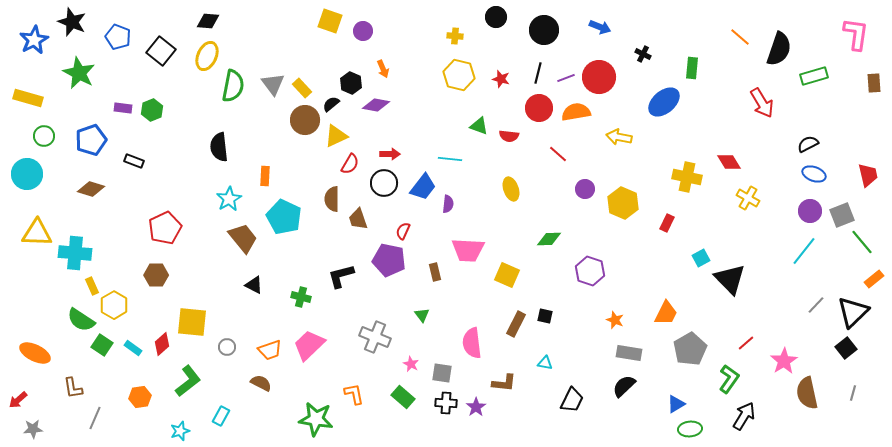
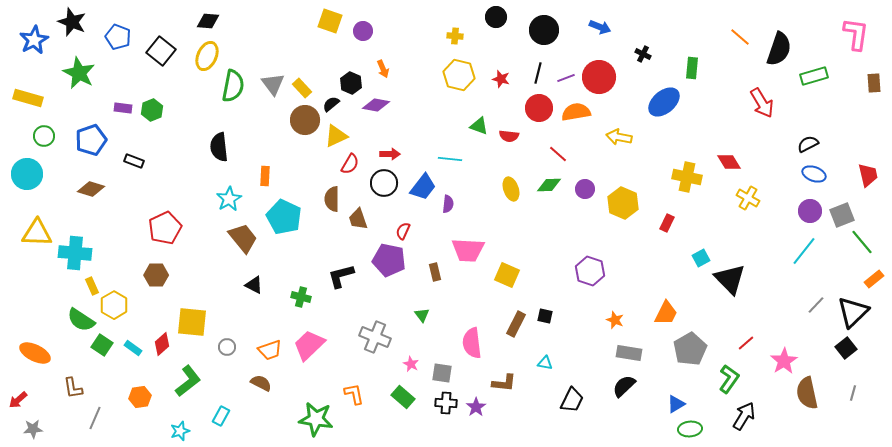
green diamond at (549, 239): moved 54 px up
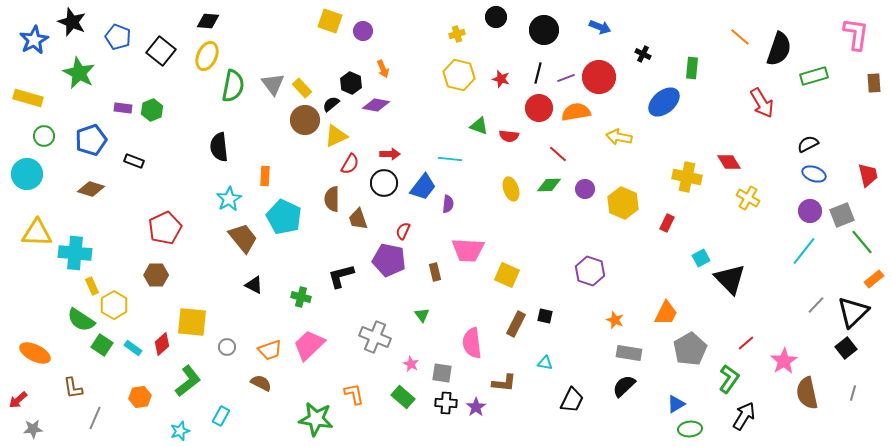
yellow cross at (455, 36): moved 2 px right, 2 px up; rotated 21 degrees counterclockwise
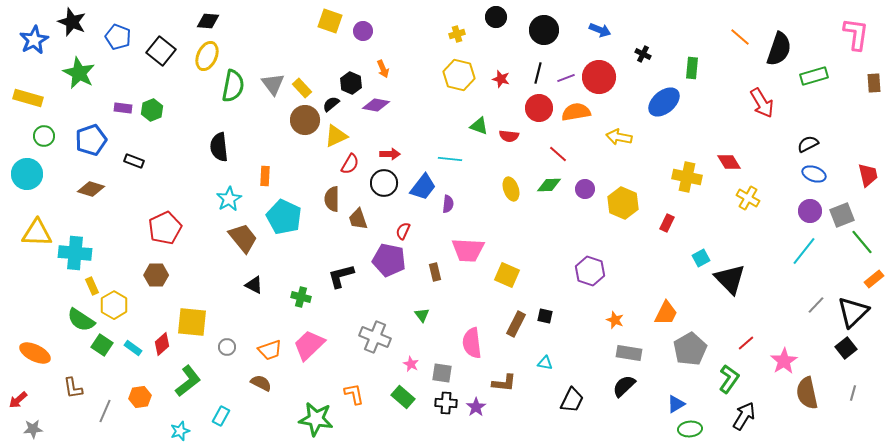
blue arrow at (600, 27): moved 3 px down
gray line at (95, 418): moved 10 px right, 7 px up
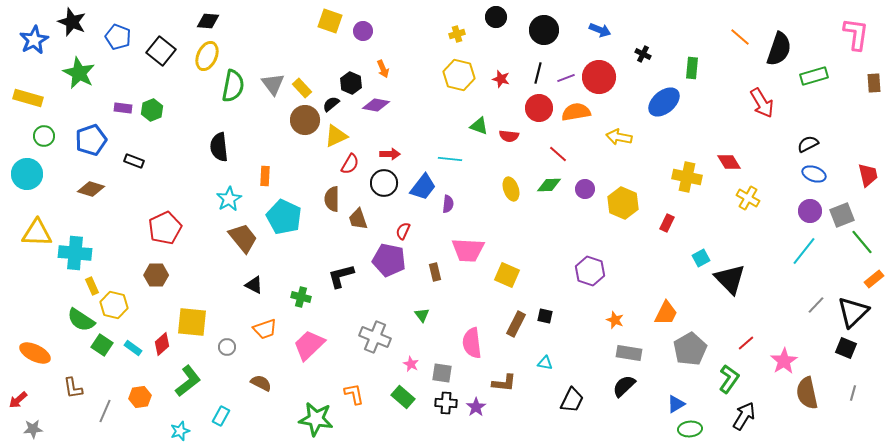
yellow hexagon at (114, 305): rotated 16 degrees counterclockwise
black square at (846, 348): rotated 30 degrees counterclockwise
orange trapezoid at (270, 350): moved 5 px left, 21 px up
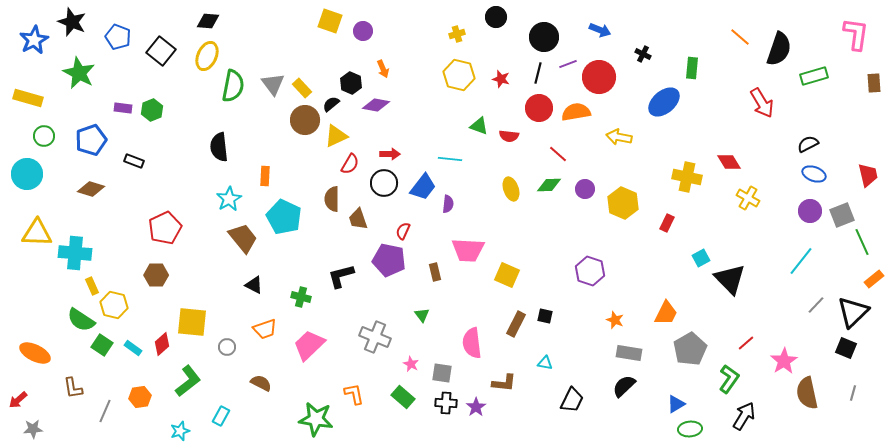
black circle at (544, 30): moved 7 px down
purple line at (566, 78): moved 2 px right, 14 px up
green line at (862, 242): rotated 16 degrees clockwise
cyan line at (804, 251): moved 3 px left, 10 px down
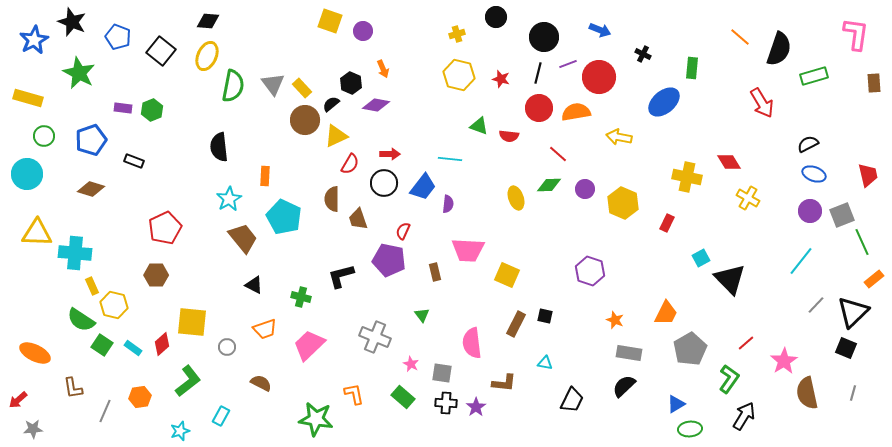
yellow ellipse at (511, 189): moved 5 px right, 9 px down
